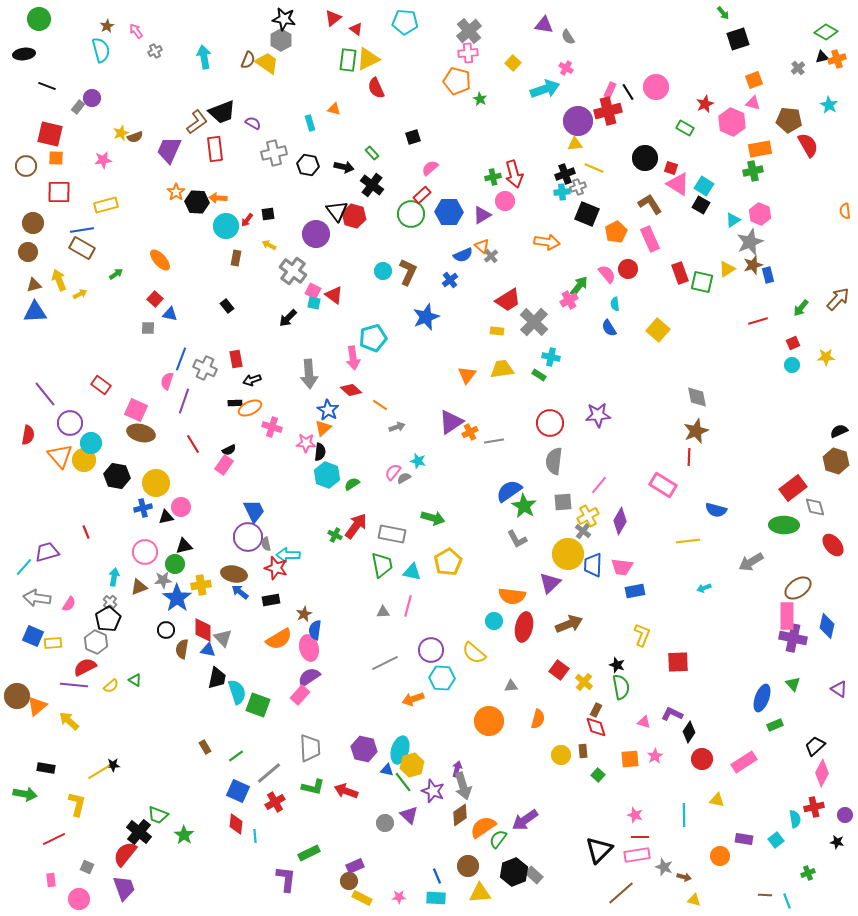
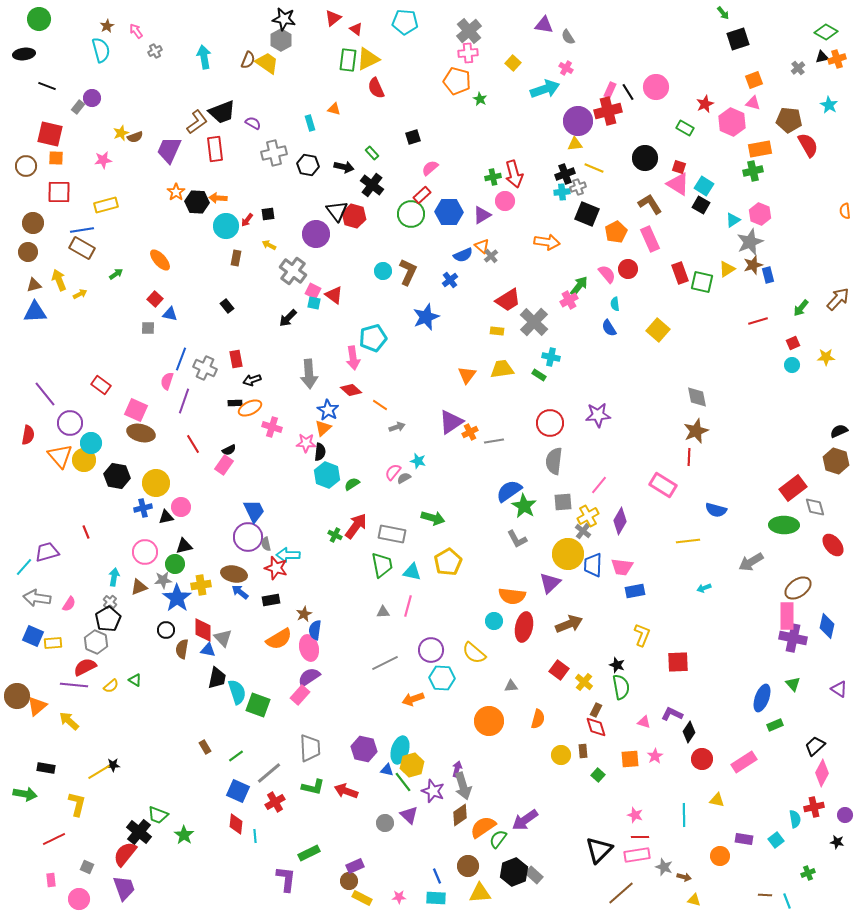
red square at (671, 168): moved 8 px right, 1 px up
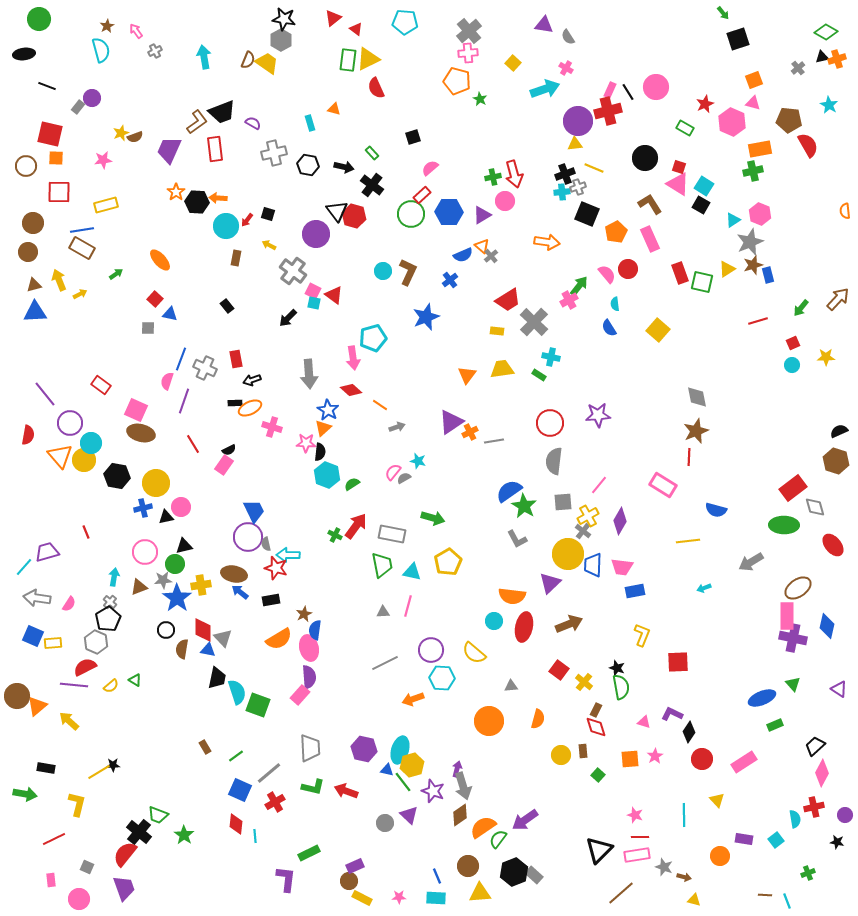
black square at (268, 214): rotated 24 degrees clockwise
black star at (617, 665): moved 3 px down
purple semicircle at (309, 677): rotated 120 degrees clockwise
blue ellipse at (762, 698): rotated 48 degrees clockwise
blue square at (238, 791): moved 2 px right, 1 px up
yellow triangle at (717, 800): rotated 35 degrees clockwise
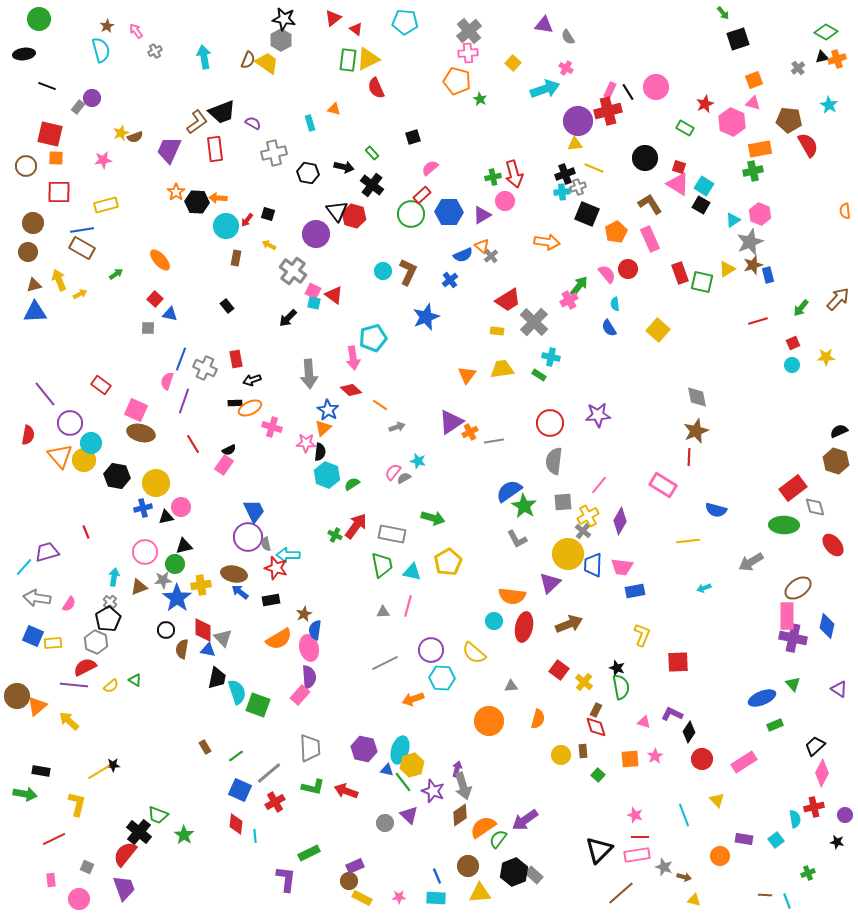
black hexagon at (308, 165): moved 8 px down
black rectangle at (46, 768): moved 5 px left, 3 px down
cyan line at (684, 815): rotated 20 degrees counterclockwise
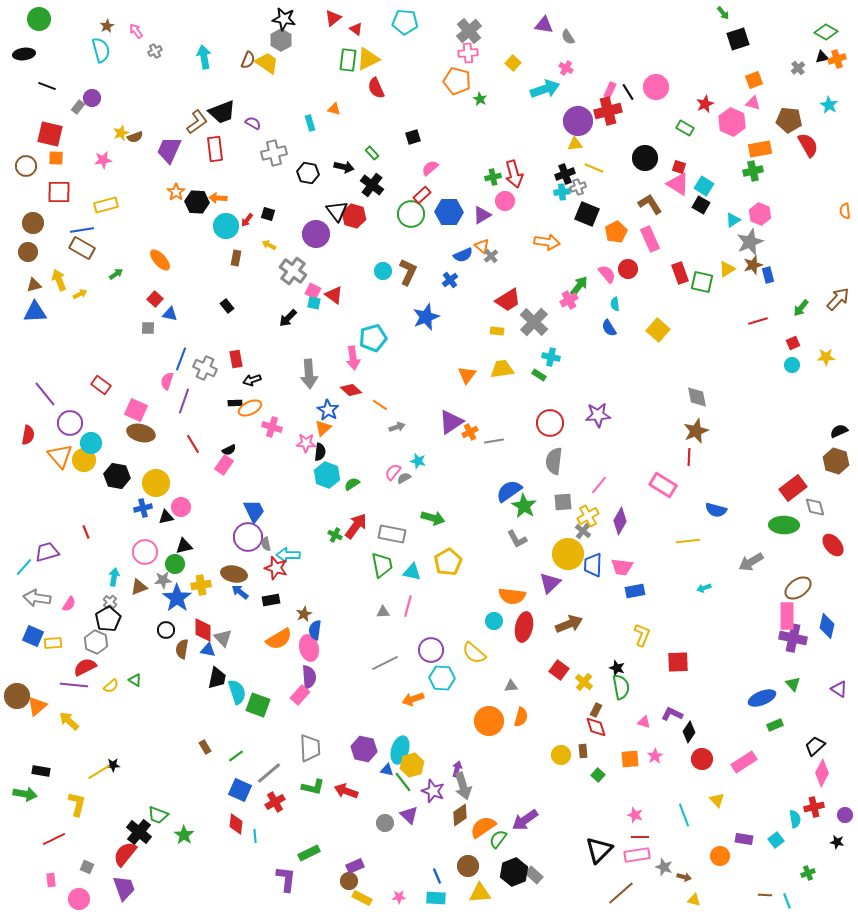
orange semicircle at (538, 719): moved 17 px left, 2 px up
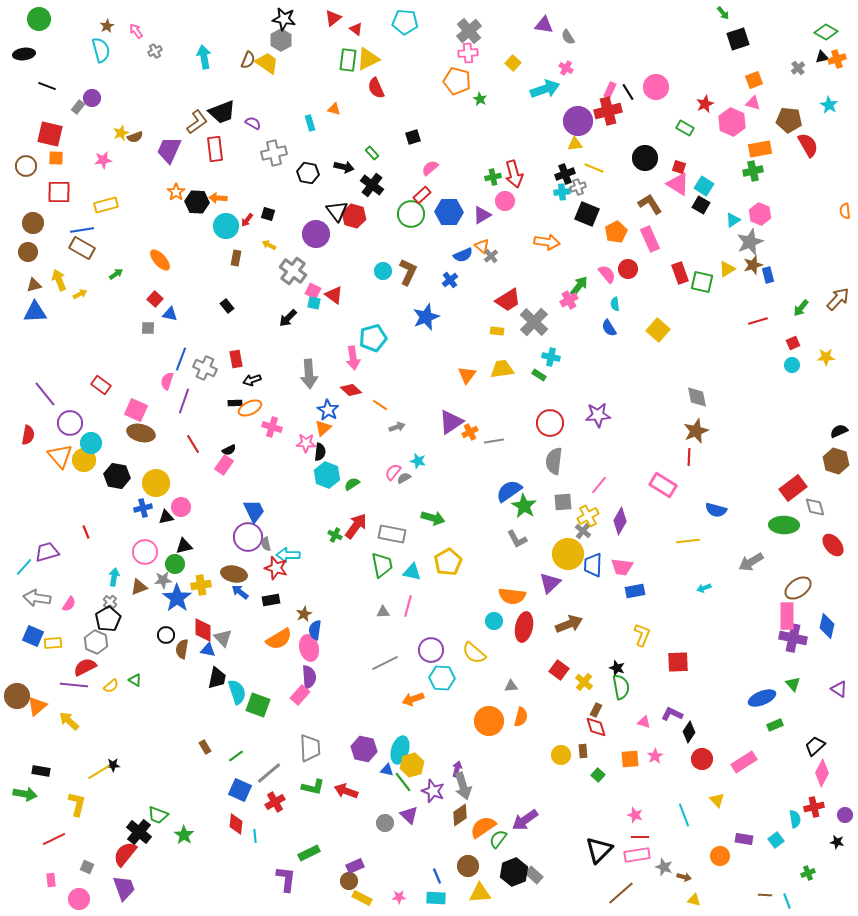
black circle at (166, 630): moved 5 px down
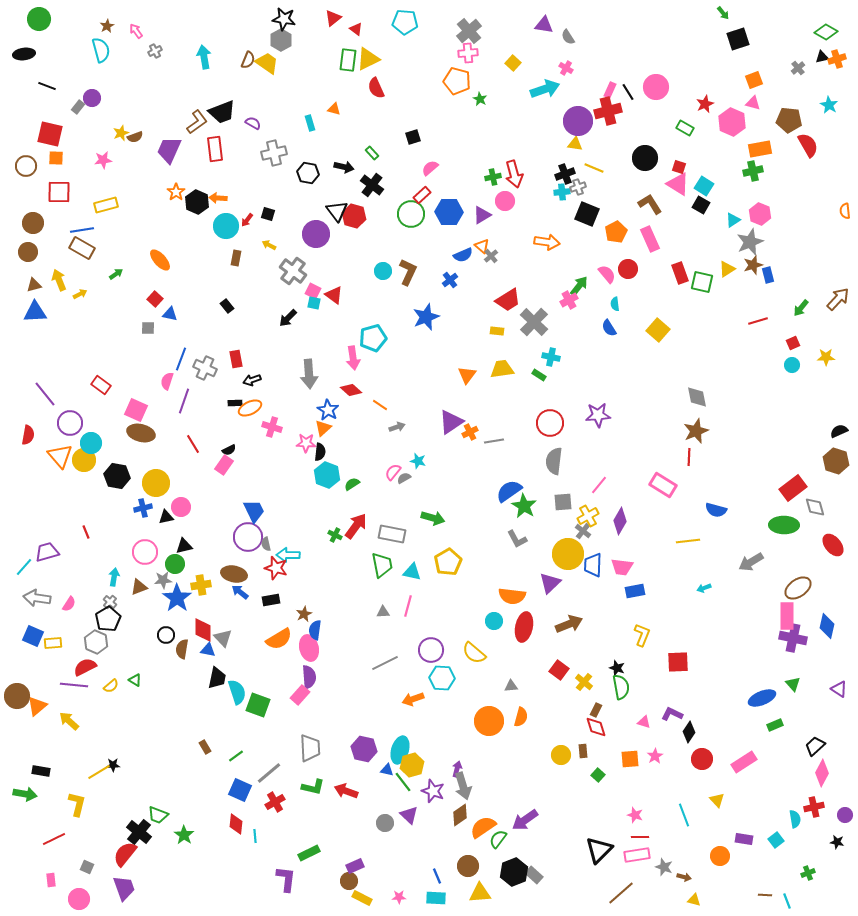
yellow triangle at (575, 144): rotated 14 degrees clockwise
black hexagon at (197, 202): rotated 20 degrees clockwise
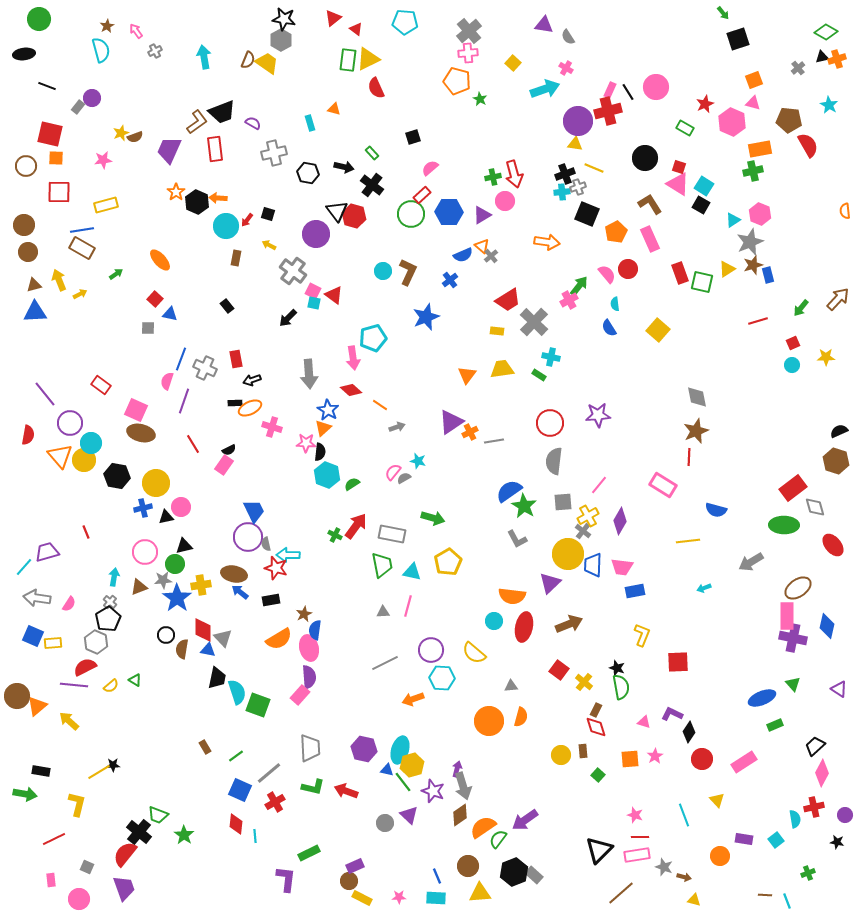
brown circle at (33, 223): moved 9 px left, 2 px down
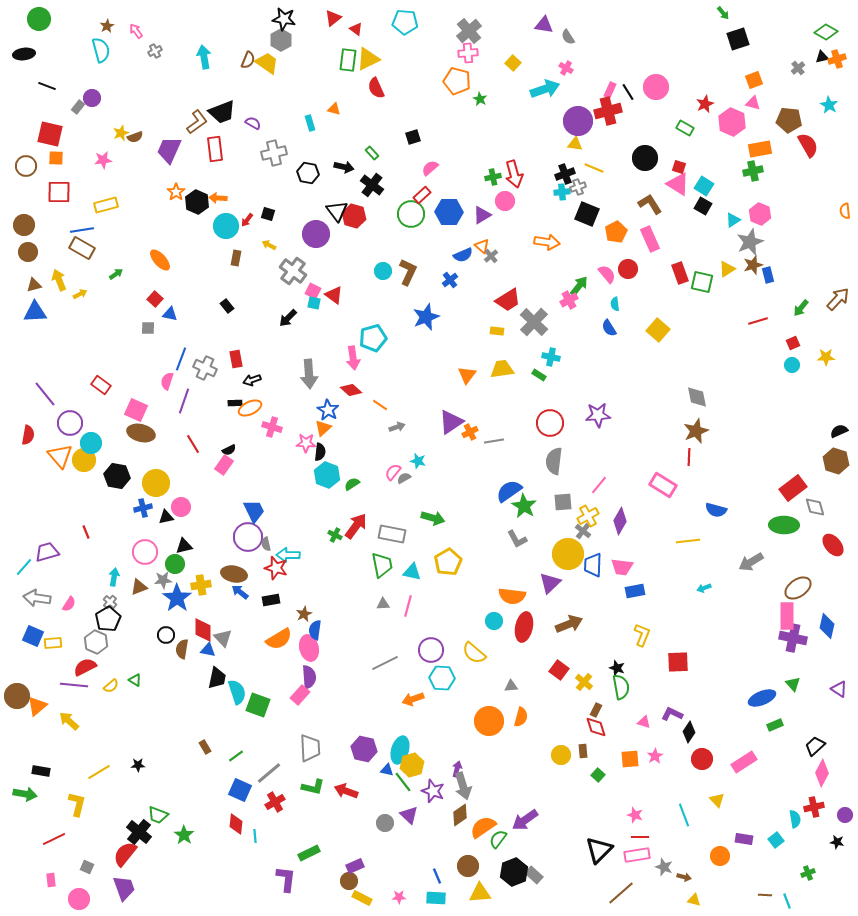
black square at (701, 205): moved 2 px right, 1 px down
gray triangle at (383, 612): moved 8 px up
black star at (113, 765): moved 25 px right
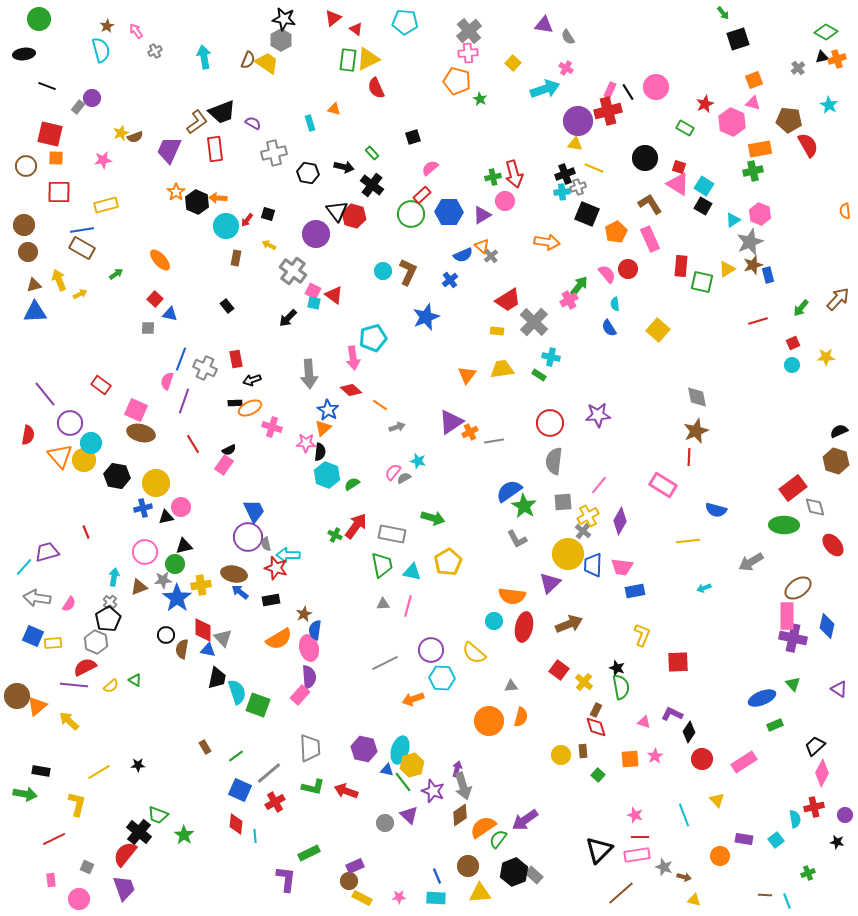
red rectangle at (680, 273): moved 1 px right, 7 px up; rotated 25 degrees clockwise
